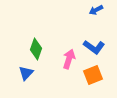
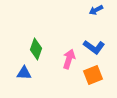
blue triangle: moved 2 px left; rotated 49 degrees clockwise
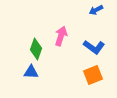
pink arrow: moved 8 px left, 23 px up
blue triangle: moved 7 px right, 1 px up
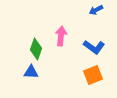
pink arrow: rotated 12 degrees counterclockwise
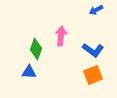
blue L-shape: moved 1 px left, 3 px down
blue triangle: moved 2 px left
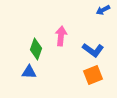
blue arrow: moved 7 px right
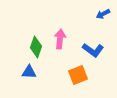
blue arrow: moved 4 px down
pink arrow: moved 1 px left, 3 px down
green diamond: moved 2 px up
orange square: moved 15 px left
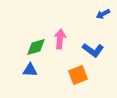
green diamond: rotated 55 degrees clockwise
blue triangle: moved 1 px right, 2 px up
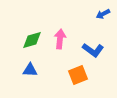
green diamond: moved 4 px left, 7 px up
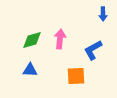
blue arrow: rotated 64 degrees counterclockwise
blue L-shape: rotated 115 degrees clockwise
orange square: moved 2 px left, 1 px down; rotated 18 degrees clockwise
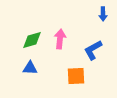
blue triangle: moved 2 px up
